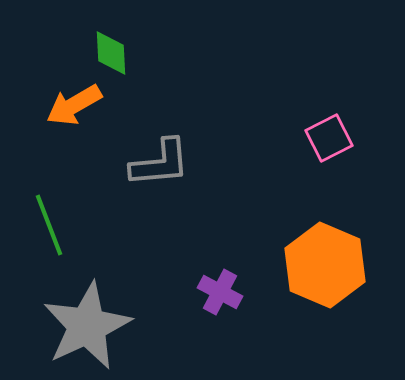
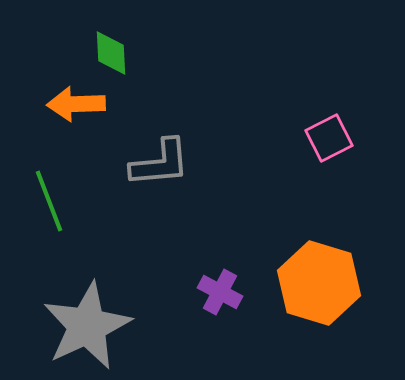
orange arrow: moved 2 px right, 1 px up; rotated 28 degrees clockwise
green line: moved 24 px up
orange hexagon: moved 6 px left, 18 px down; rotated 6 degrees counterclockwise
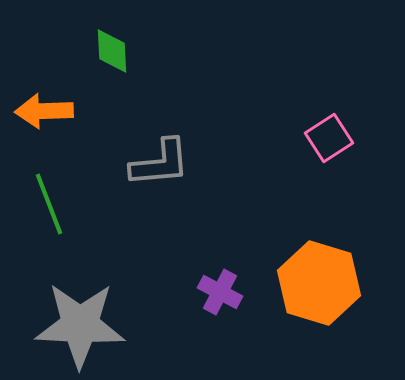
green diamond: moved 1 px right, 2 px up
orange arrow: moved 32 px left, 7 px down
pink square: rotated 6 degrees counterclockwise
green line: moved 3 px down
gray star: moved 7 px left, 1 px up; rotated 28 degrees clockwise
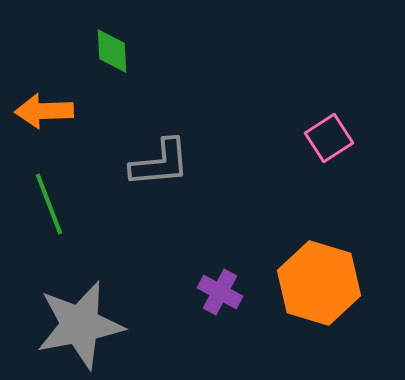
gray star: rotated 14 degrees counterclockwise
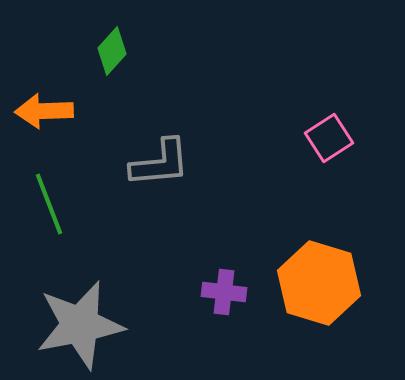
green diamond: rotated 45 degrees clockwise
purple cross: moved 4 px right; rotated 21 degrees counterclockwise
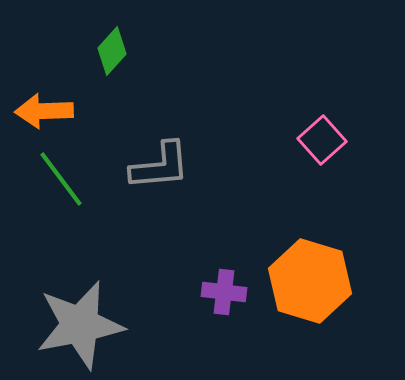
pink square: moved 7 px left, 2 px down; rotated 9 degrees counterclockwise
gray L-shape: moved 3 px down
green line: moved 12 px right, 25 px up; rotated 16 degrees counterclockwise
orange hexagon: moved 9 px left, 2 px up
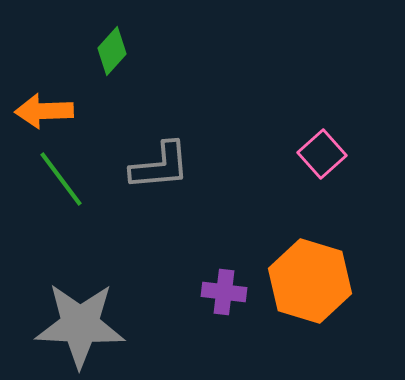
pink square: moved 14 px down
gray star: rotated 14 degrees clockwise
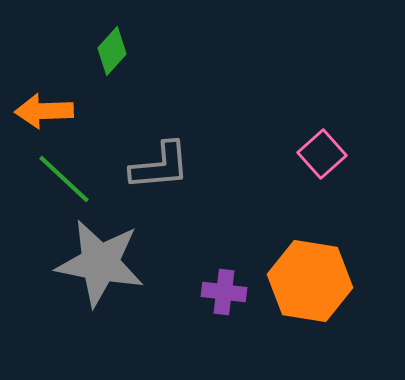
green line: moved 3 px right; rotated 10 degrees counterclockwise
orange hexagon: rotated 8 degrees counterclockwise
gray star: moved 20 px right, 62 px up; rotated 8 degrees clockwise
